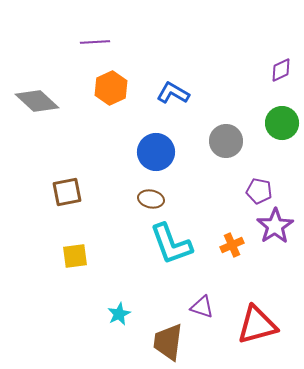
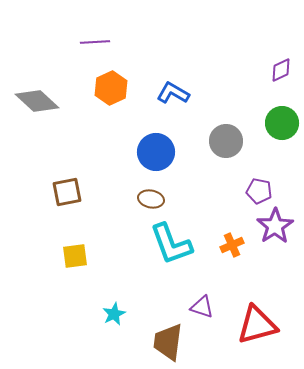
cyan star: moved 5 px left
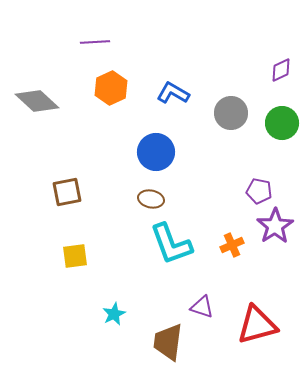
gray circle: moved 5 px right, 28 px up
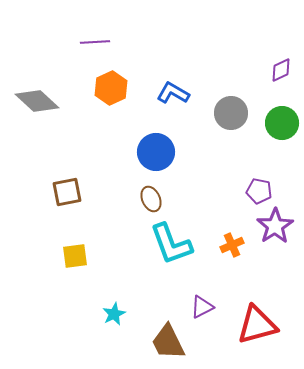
brown ellipse: rotated 55 degrees clockwise
purple triangle: rotated 45 degrees counterclockwise
brown trapezoid: rotated 33 degrees counterclockwise
